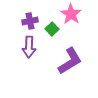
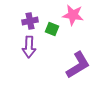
pink star: moved 2 px right, 1 px down; rotated 25 degrees counterclockwise
green square: rotated 24 degrees counterclockwise
purple L-shape: moved 8 px right, 4 px down
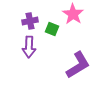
pink star: moved 1 px up; rotated 25 degrees clockwise
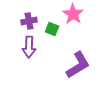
purple cross: moved 1 px left
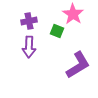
green square: moved 5 px right, 2 px down
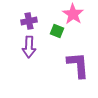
purple L-shape: rotated 64 degrees counterclockwise
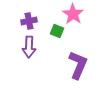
purple L-shape: rotated 28 degrees clockwise
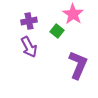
green square: rotated 16 degrees clockwise
purple arrow: rotated 30 degrees counterclockwise
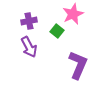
pink star: rotated 15 degrees clockwise
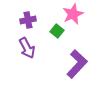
purple cross: moved 1 px left, 1 px up
purple arrow: moved 2 px left, 1 px down
purple L-shape: moved 1 px left, 1 px up; rotated 20 degrees clockwise
